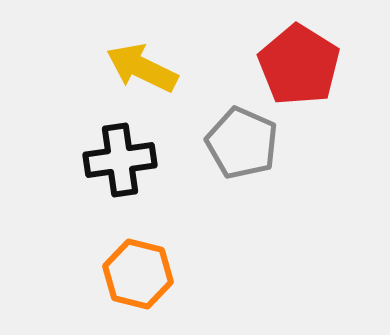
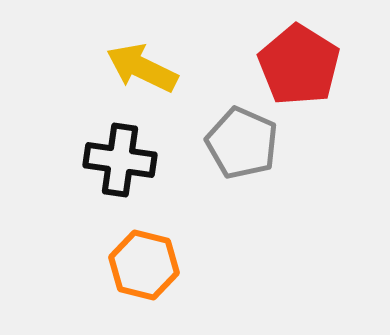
black cross: rotated 16 degrees clockwise
orange hexagon: moved 6 px right, 9 px up
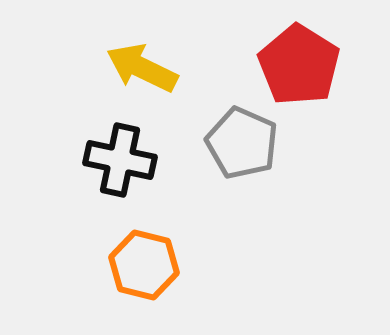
black cross: rotated 4 degrees clockwise
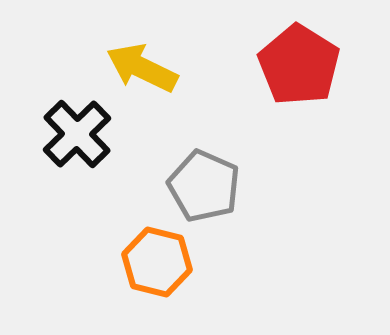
gray pentagon: moved 38 px left, 43 px down
black cross: moved 43 px left, 26 px up; rotated 34 degrees clockwise
orange hexagon: moved 13 px right, 3 px up
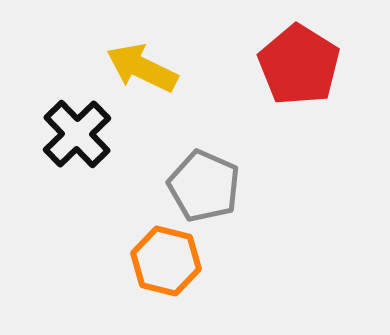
orange hexagon: moved 9 px right, 1 px up
